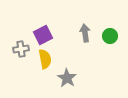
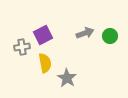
gray arrow: rotated 78 degrees clockwise
gray cross: moved 1 px right, 2 px up
yellow semicircle: moved 4 px down
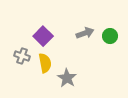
purple square: moved 1 px down; rotated 18 degrees counterclockwise
gray cross: moved 9 px down; rotated 28 degrees clockwise
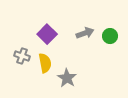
purple square: moved 4 px right, 2 px up
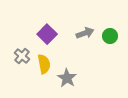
gray cross: rotated 21 degrees clockwise
yellow semicircle: moved 1 px left, 1 px down
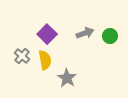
yellow semicircle: moved 1 px right, 4 px up
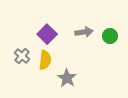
gray arrow: moved 1 px left, 1 px up; rotated 12 degrees clockwise
yellow semicircle: rotated 18 degrees clockwise
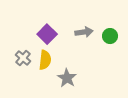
gray cross: moved 1 px right, 2 px down
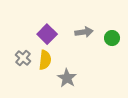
green circle: moved 2 px right, 2 px down
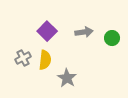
purple square: moved 3 px up
gray cross: rotated 21 degrees clockwise
